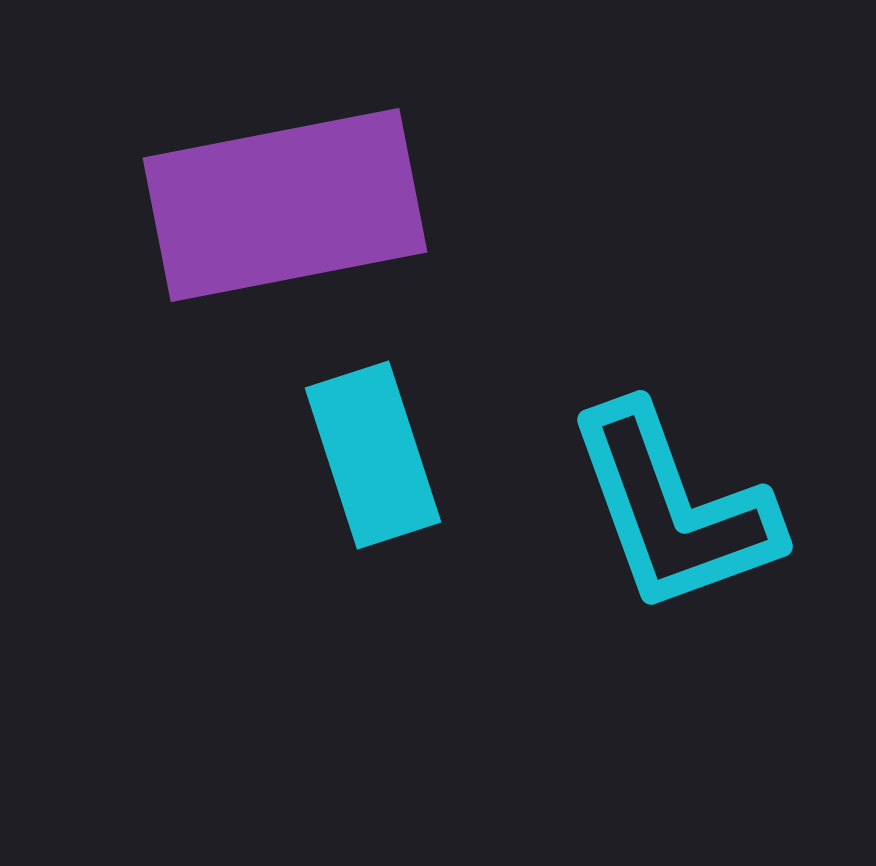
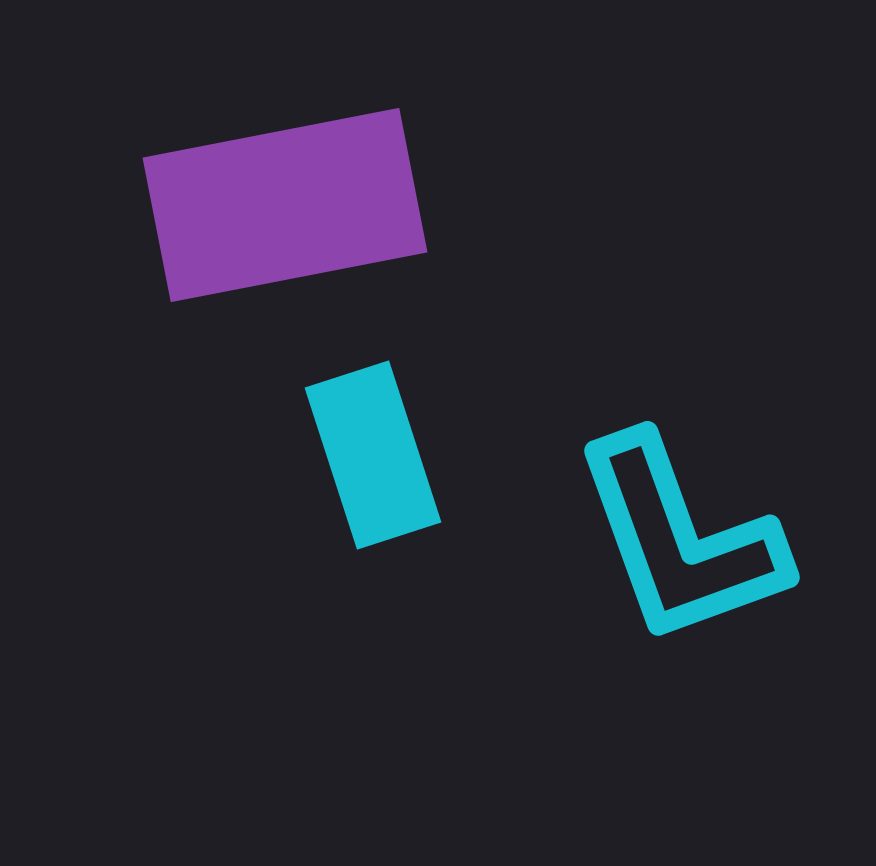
cyan L-shape: moved 7 px right, 31 px down
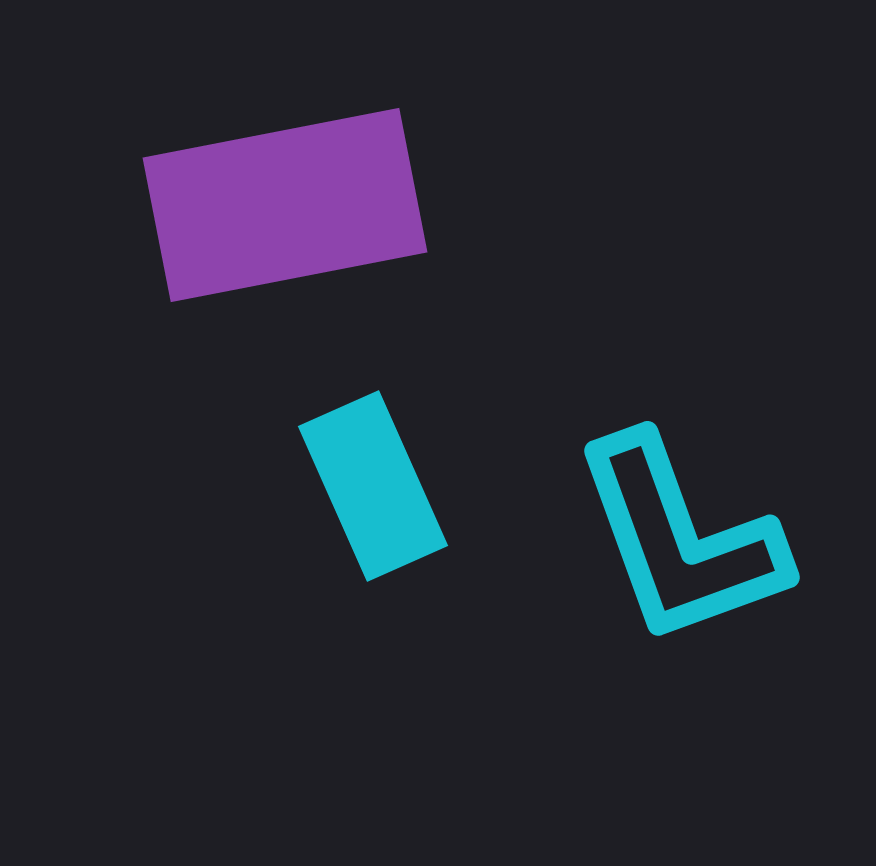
cyan rectangle: moved 31 px down; rotated 6 degrees counterclockwise
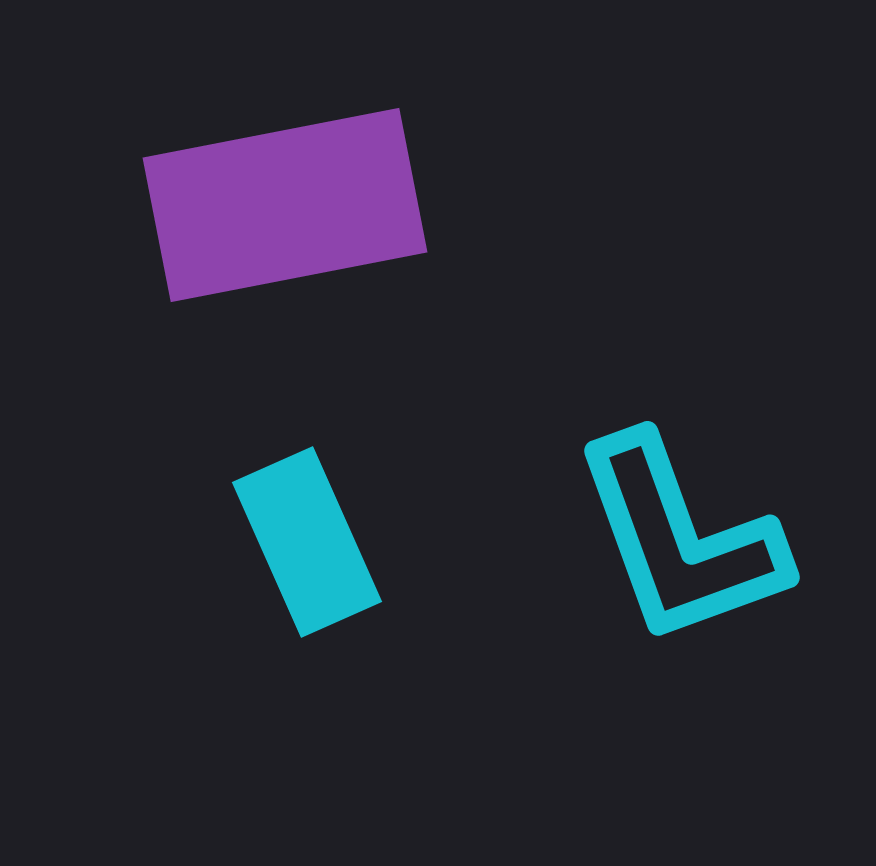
cyan rectangle: moved 66 px left, 56 px down
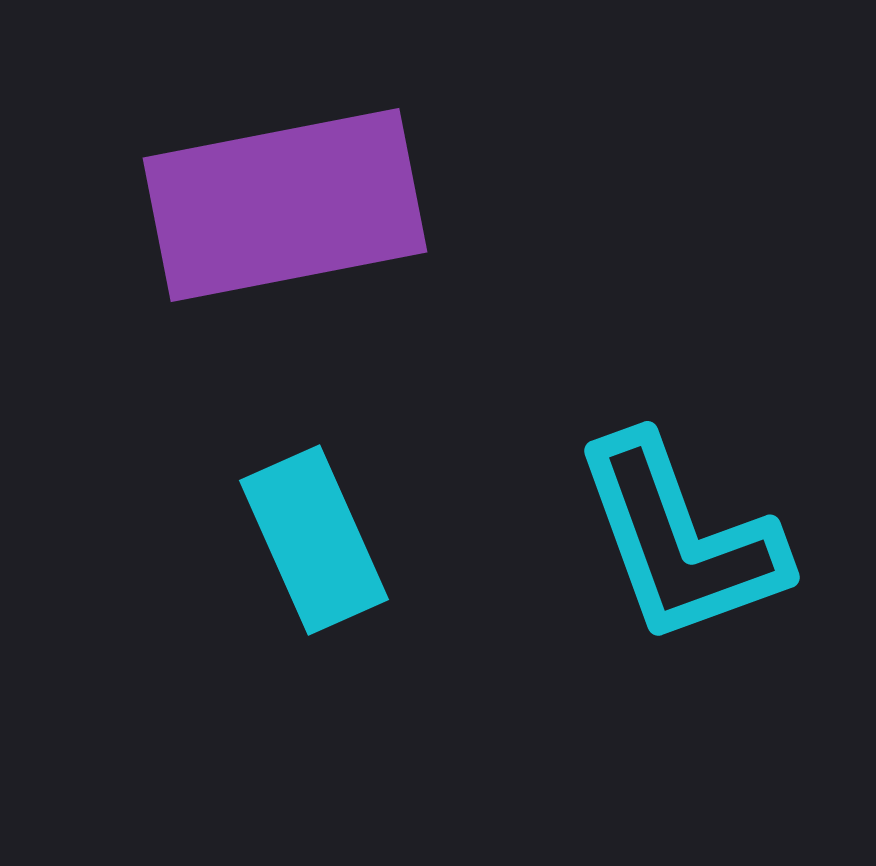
cyan rectangle: moved 7 px right, 2 px up
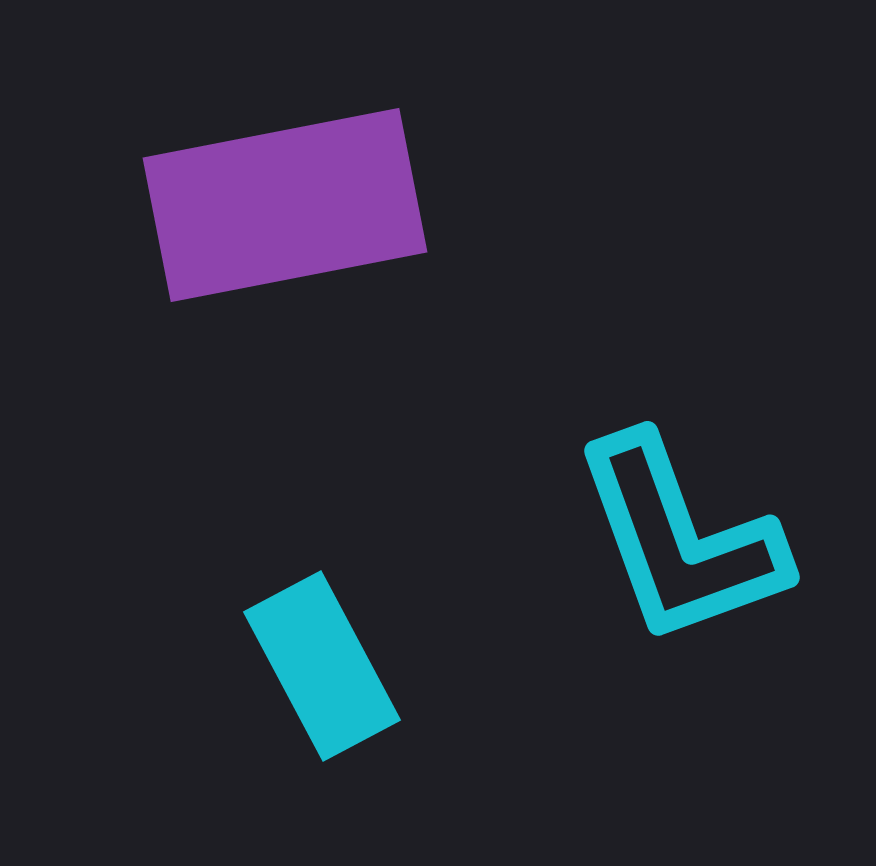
cyan rectangle: moved 8 px right, 126 px down; rotated 4 degrees counterclockwise
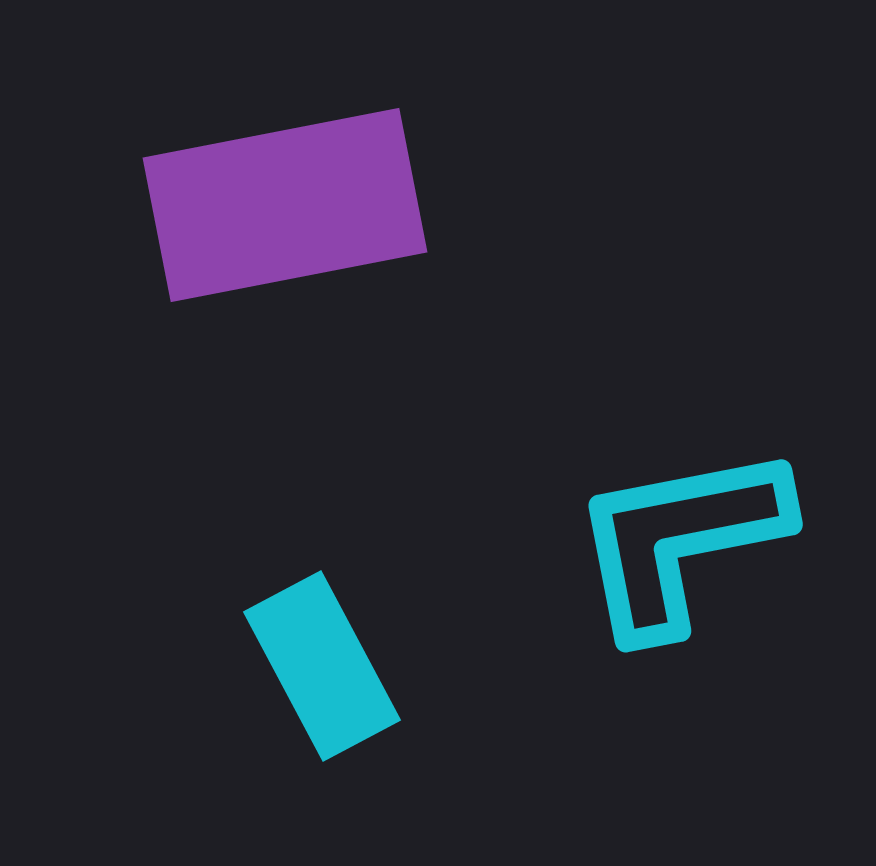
cyan L-shape: rotated 99 degrees clockwise
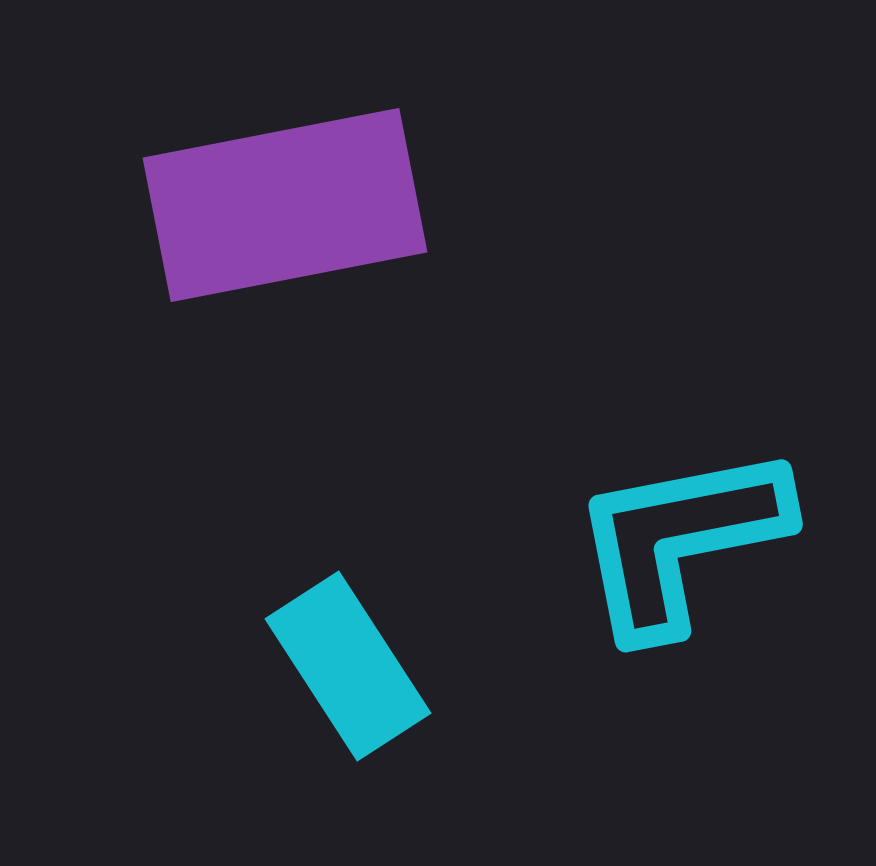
cyan rectangle: moved 26 px right; rotated 5 degrees counterclockwise
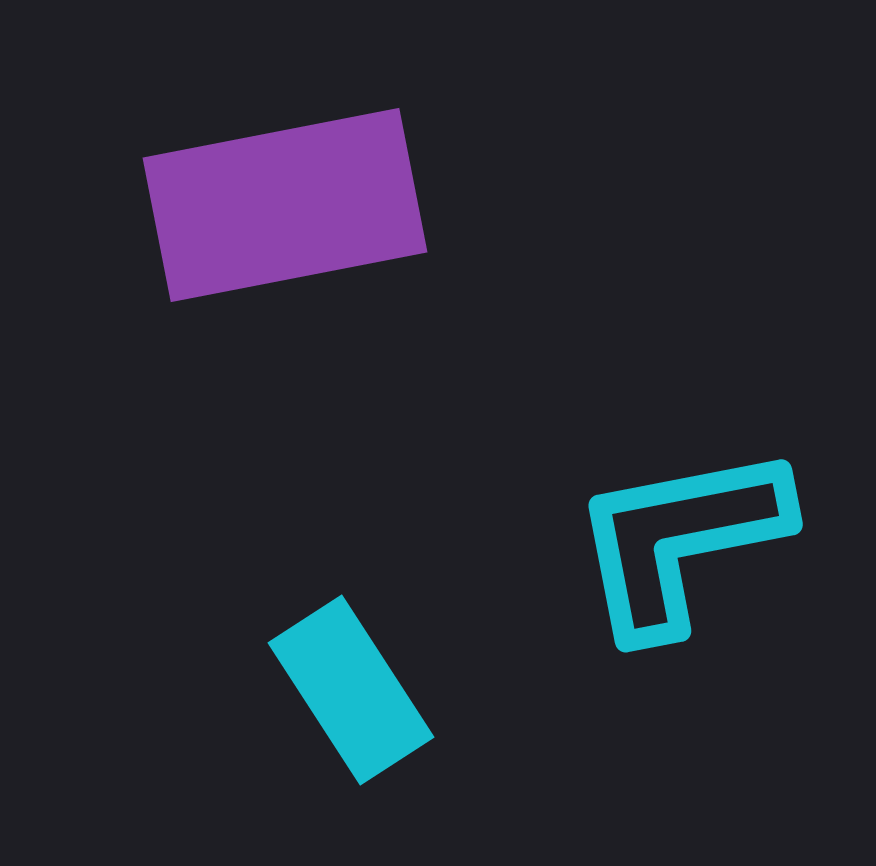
cyan rectangle: moved 3 px right, 24 px down
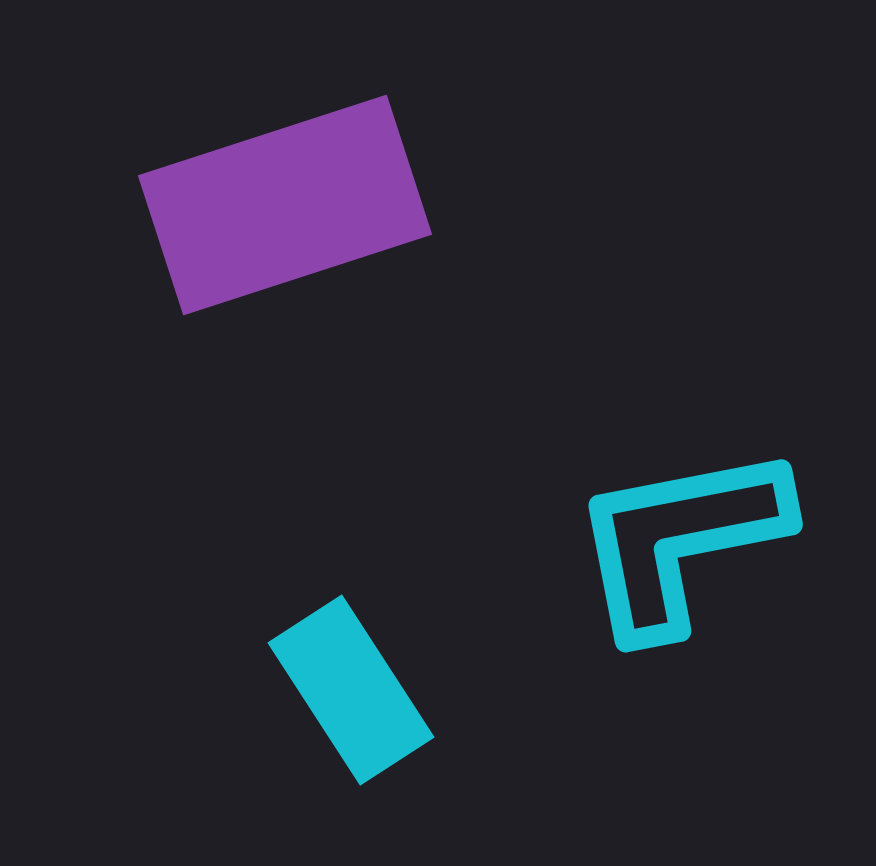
purple rectangle: rotated 7 degrees counterclockwise
